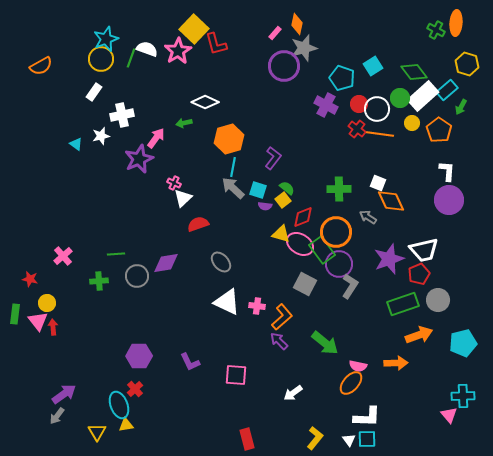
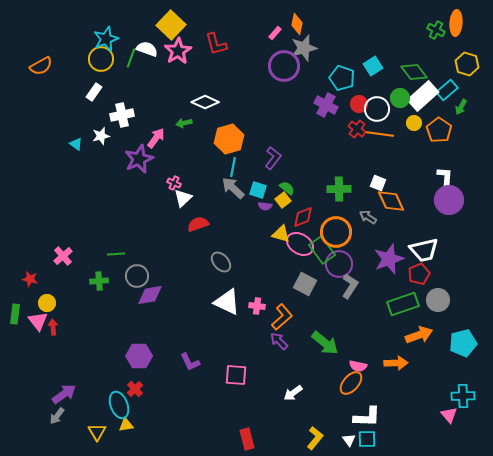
yellow square at (194, 29): moved 23 px left, 4 px up
yellow circle at (412, 123): moved 2 px right
white L-shape at (447, 171): moved 2 px left, 6 px down
purple diamond at (166, 263): moved 16 px left, 32 px down
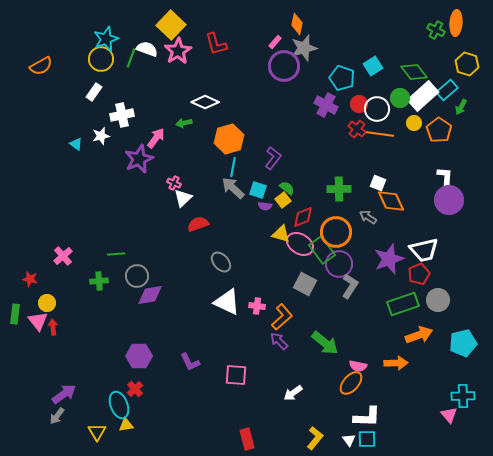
pink rectangle at (275, 33): moved 9 px down
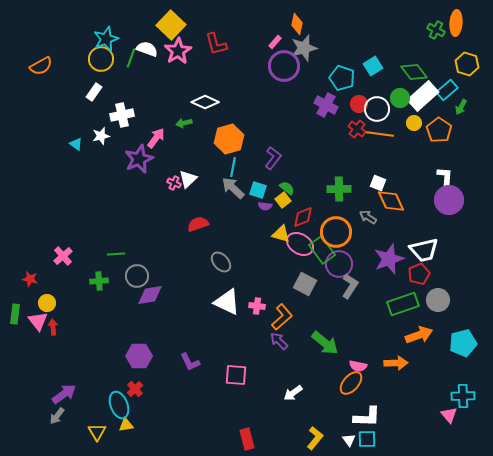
white triangle at (183, 198): moved 5 px right, 19 px up
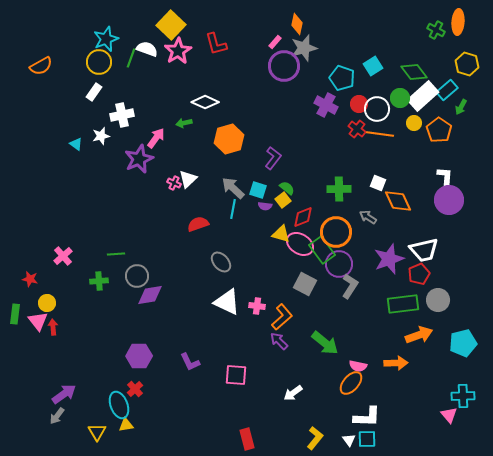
orange ellipse at (456, 23): moved 2 px right, 1 px up
yellow circle at (101, 59): moved 2 px left, 3 px down
cyan line at (233, 167): moved 42 px down
orange diamond at (391, 201): moved 7 px right
green rectangle at (403, 304): rotated 12 degrees clockwise
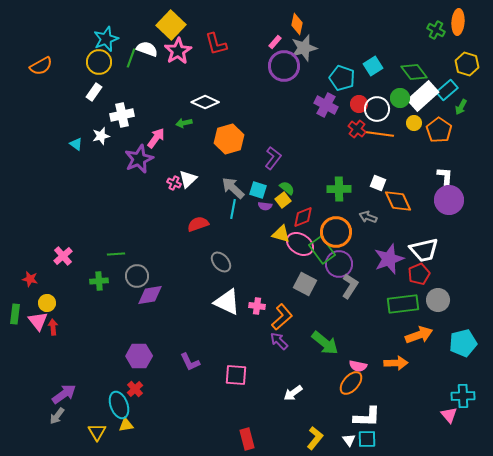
gray arrow at (368, 217): rotated 12 degrees counterclockwise
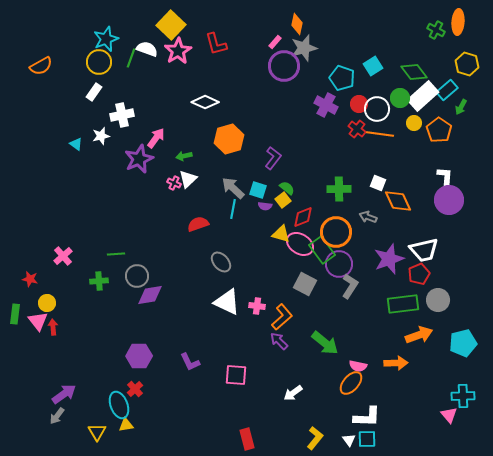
green arrow at (184, 123): moved 33 px down
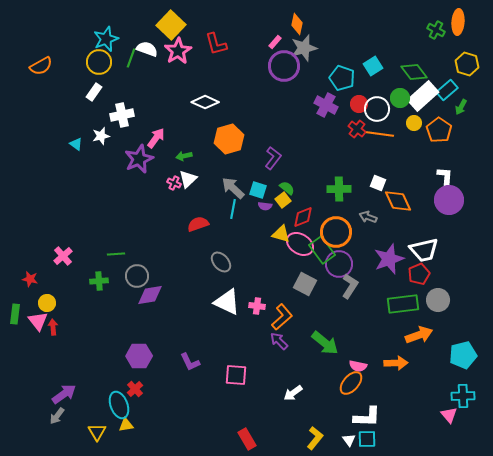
cyan pentagon at (463, 343): moved 12 px down
red rectangle at (247, 439): rotated 15 degrees counterclockwise
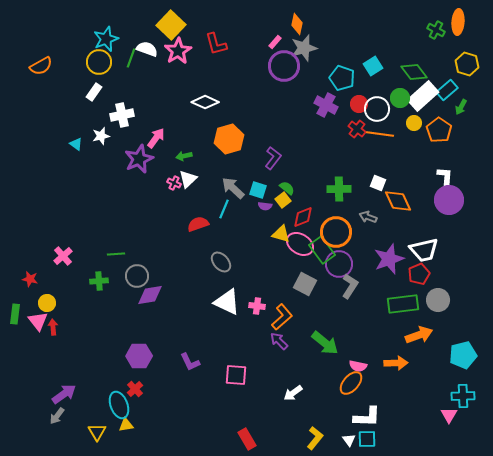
cyan line at (233, 209): moved 9 px left; rotated 12 degrees clockwise
pink triangle at (449, 415): rotated 12 degrees clockwise
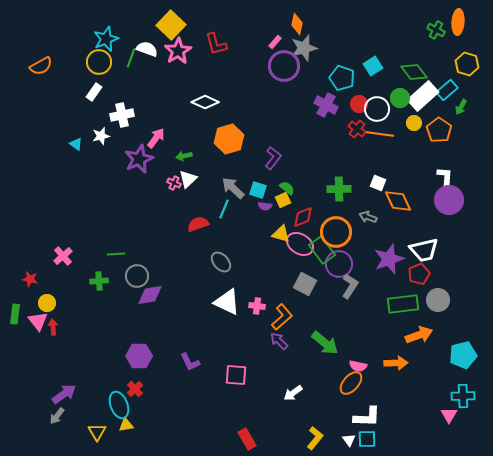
yellow square at (283, 200): rotated 14 degrees clockwise
